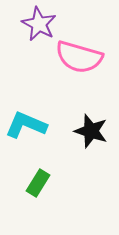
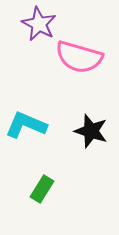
green rectangle: moved 4 px right, 6 px down
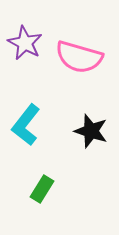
purple star: moved 14 px left, 19 px down
cyan L-shape: rotated 75 degrees counterclockwise
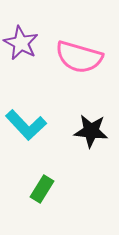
purple star: moved 4 px left
cyan L-shape: rotated 81 degrees counterclockwise
black star: rotated 12 degrees counterclockwise
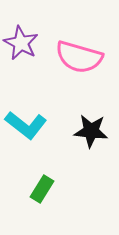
cyan L-shape: rotated 9 degrees counterclockwise
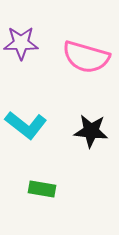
purple star: rotated 28 degrees counterclockwise
pink semicircle: moved 7 px right
green rectangle: rotated 68 degrees clockwise
